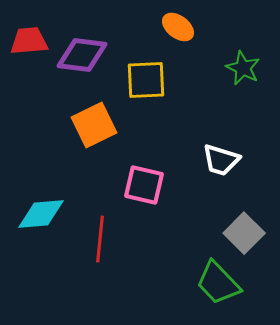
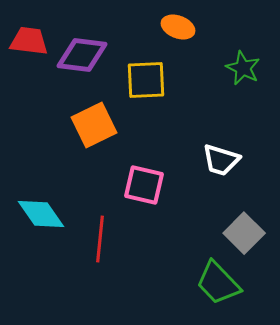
orange ellipse: rotated 16 degrees counterclockwise
red trapezoid: rotated 12 degrees clockwise
cyan diamond: rotated 60 degrees clockwise
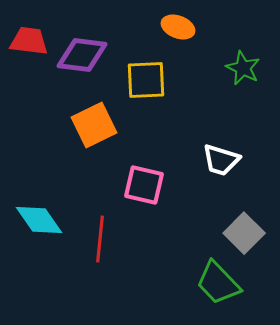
cyan diamond: moved 2 px left, 6 px down
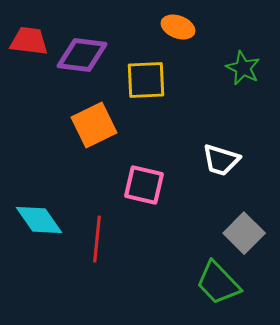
red line: moved 3 px left
